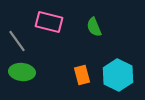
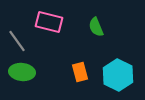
green semicircle: moved 2 px right
orange rectangle: moved 2 px left, 3 px up
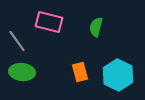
green semicircle: rotated 36 degrees clockwise
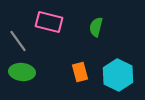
gray line: moved 1 px right
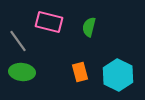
green semicircle: moved 7 px left
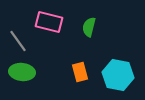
cyan hexagon: rotated 16 degrees counterclockwise
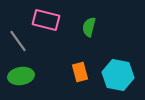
pink rectangle: moved 3 px left, 2 px up
green ellipse: moved 1 px left, 4 px down; rotated 15 degrees counterclockwise
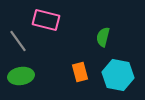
green semicircle: moved 14 px right, 10 px down
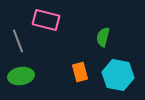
gray line: rotated 15 degrees clockwise
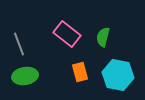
pink rectangle: moved 21 px right, 14 px down; rotated 24 degrees clockwise
gray line: moved 1 px right, 3 px down
green ellipse: moved 4 px right
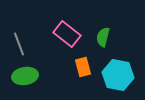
orange rectangle: moved 3 px right, 5 px up
